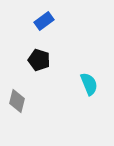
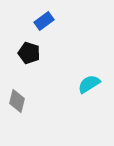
black pentagon: moved 10 px left, 7 px up
cyan semicircle: rotated 100 degrees counterclockwise
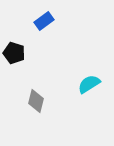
black pentagon: moved 15 px left
gray diamond: moved 19 px right
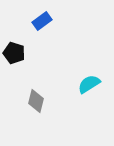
blue rectangle: moved 2 px left
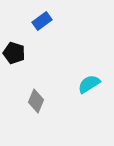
gray diamond: rotated 10 degrees clockwise
